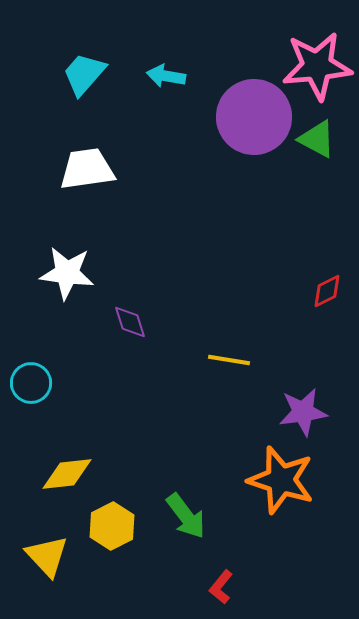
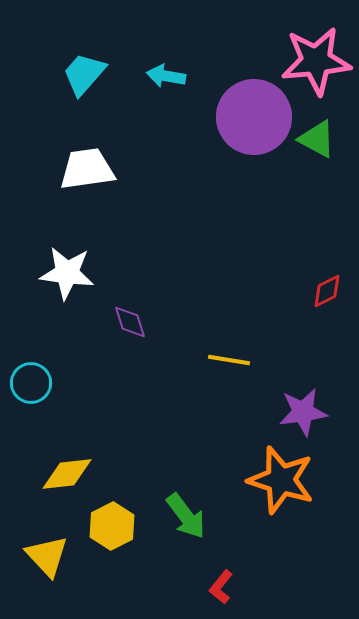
pink star: moved 1 px left, 5 px up
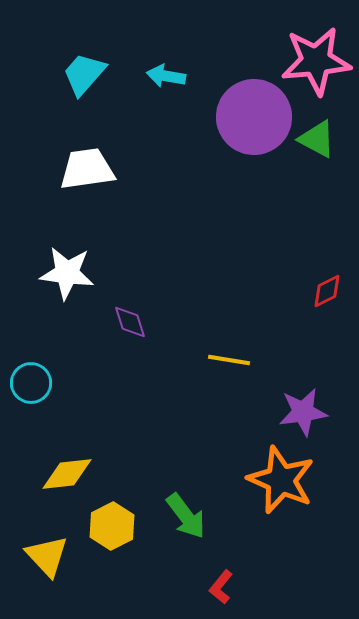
orange star: rotated 6 degrees clockwise
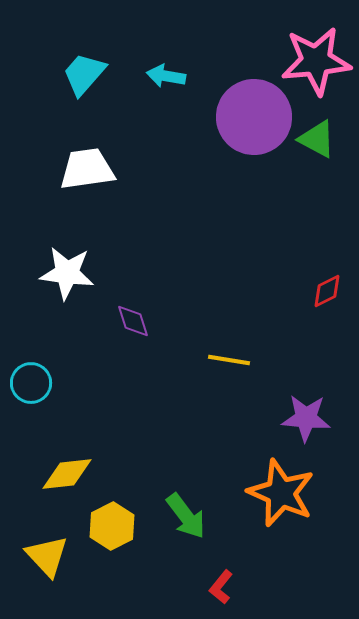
purple diamond: moved 3 px right, 1 px up
purple star: moved 3 px right, 6 px down; rotated 12 degrees clockwise
orange star: moved 13 px down
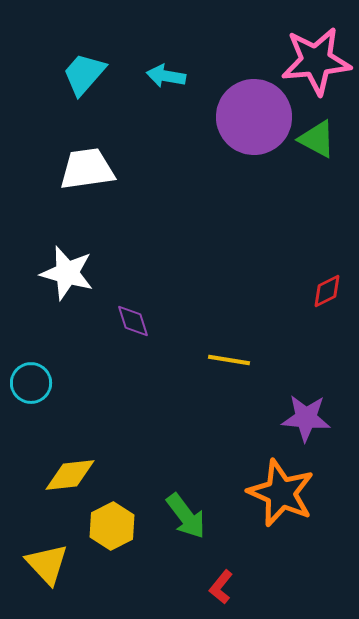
white star: rotated 8 degrees clockwise
yellow diamond: moved 3 px right, 1 px down
yellow triangle: moved 8 px down
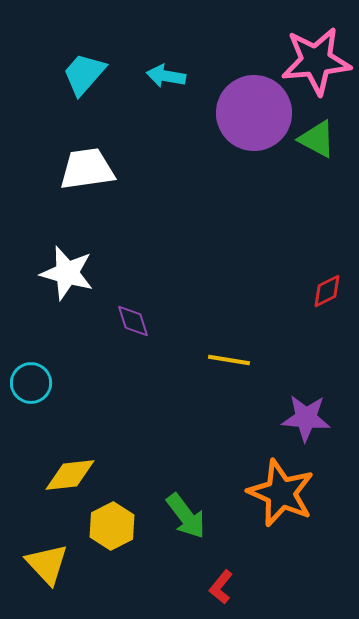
purple circle: moved 4 px up
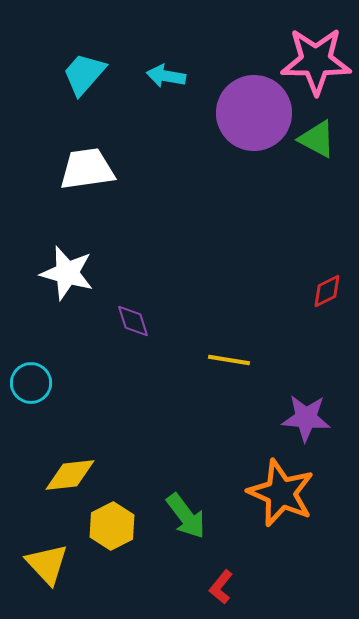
pink star: rotated 6 degrees clockwise
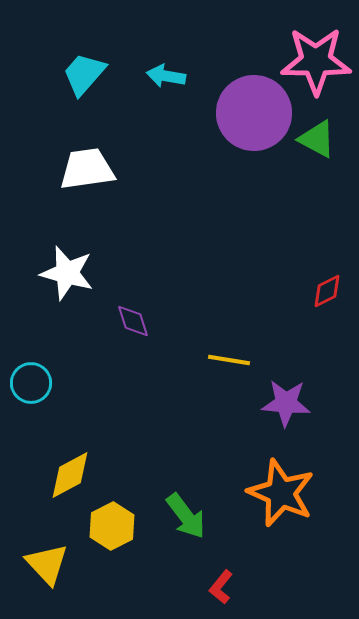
purple star: moved 20 px left, 15 px up
yellow diamond: rotated 22 degrees counterclockwise
